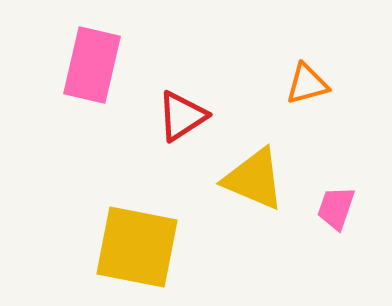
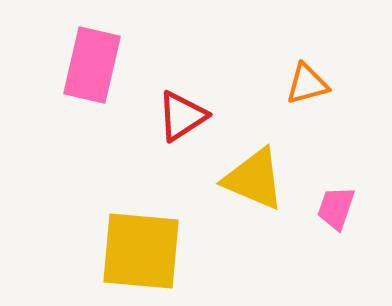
yellow square: moved 4 px right, 4 px down; rotated 6 degrees counterclockwise
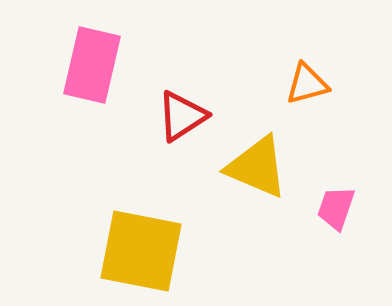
yellow triangle: moved 3 px right, 12 px up
yellow square: rotated 6 degrees clockwise
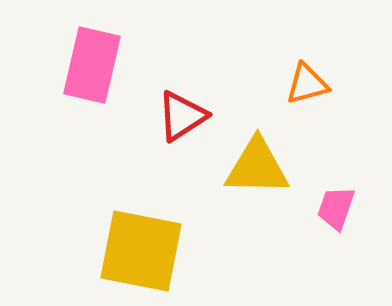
yellow triangle: rotated 22 degrees counterclockwise
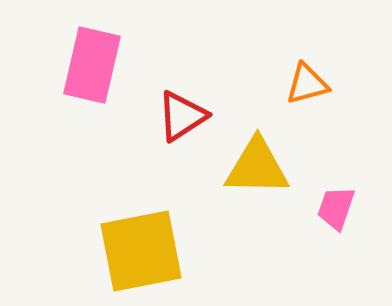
yellow square: rotated 22 degrees counterclockwise
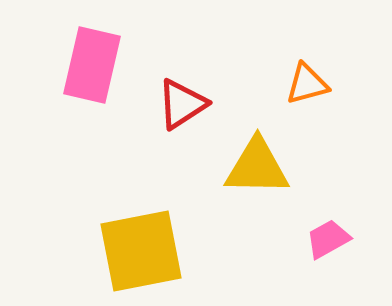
red triangle: moved 12 px up
pink trapezoid: moved 8 px left, 31 px down; rotated 42 degrees clockwise
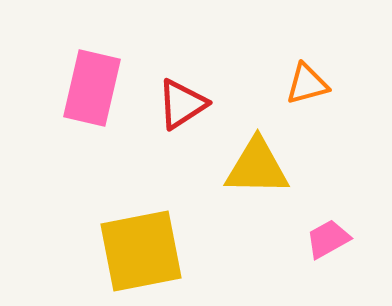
pink rectangle: moved 23 px down
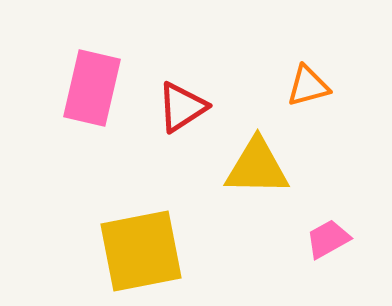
orange triangle: moved 1 px right, 2 px down
red triangle: moved 3 px down
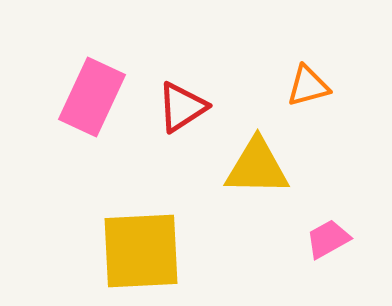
pink rectangle: moved 9 px down; rotated 12 degrees clockwise
yellow square: rotated 8 degrees clockwise
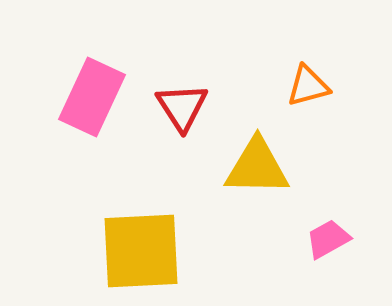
red triangle: rotated 30 degrees counterclockwise
